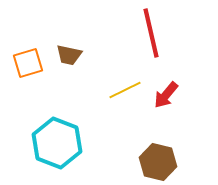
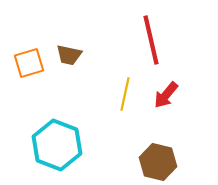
red line: moved 7 px down
orange square: moved 1 px right
yellow line: moved 4 px down; rotated 52 degrees counterclockwise
cyan hexagon: moved 2 px down
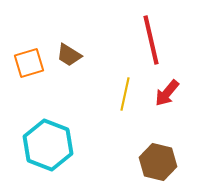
brown trapezoid: rotated 20 degrees clockwise
red arrow: moved 1 px right, 2 px up
cyan hexagon: moved 9 px left
